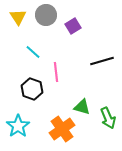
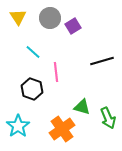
gray circle: moved 4 px right, 3 px down
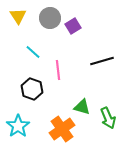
yellow triangle: moved 1 px up
pink line: moved 2 px right, 2 px up
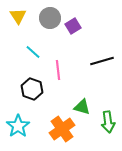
green arrow: moved 4 px down; rotated 15 degrees clockwise
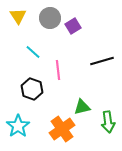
green triangle: rotated 30 degrees counterclockwise
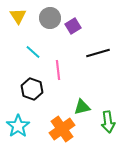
black line: moved 4 px left, 8 px up
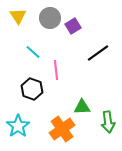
black line: rotated 20 degrees counterclockwise
pink line: moved 2 px left
green triangle: rotated 12 degrees clockwise
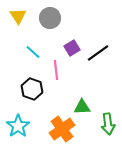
purple square: moved 1 px left, 22 px down
green arrow: moved 2 px down
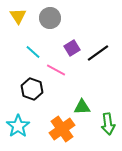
pink line: rotated 54 degrees counterclockwise
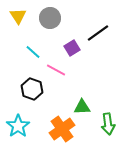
black line: moved 20 px up
